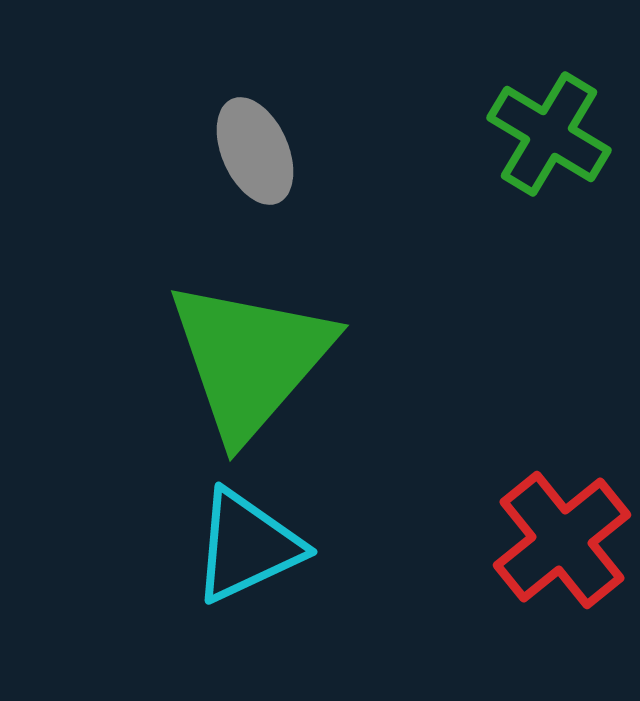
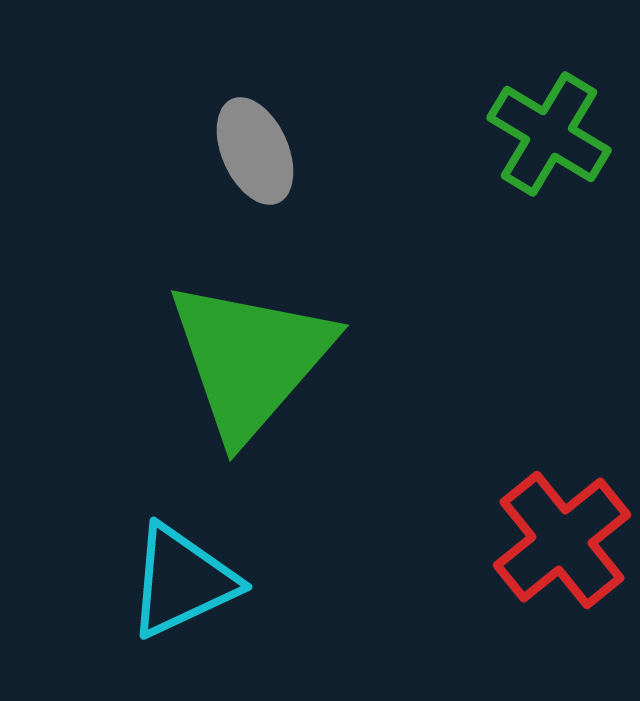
cyan triangle: moved 65 px left, 35 px down
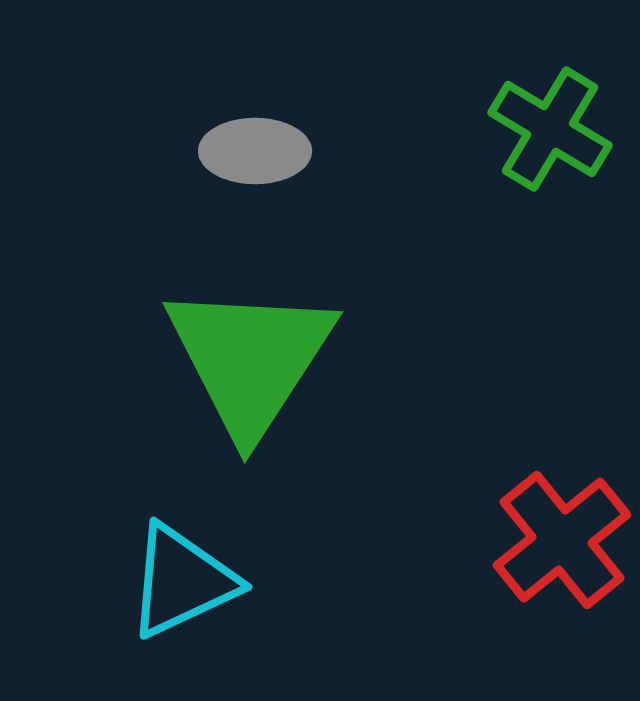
green cross: moved 1 px right, 5 px up
gray ellipse: rotated 66 degrees counterclockwise
green triangle: rotated 8 degrees counterclockwise
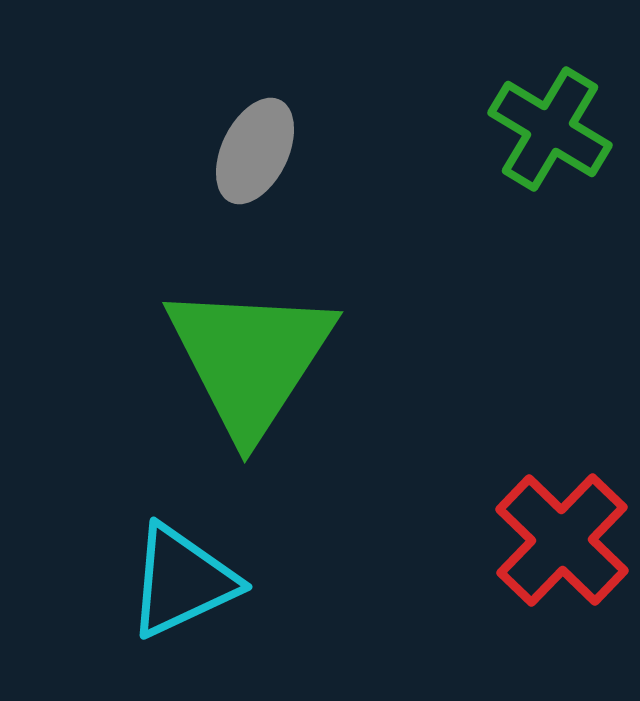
gray ellipse: rotated 64 degrees counterclockwise
red cross: rotated 7 degrees counterclockwise
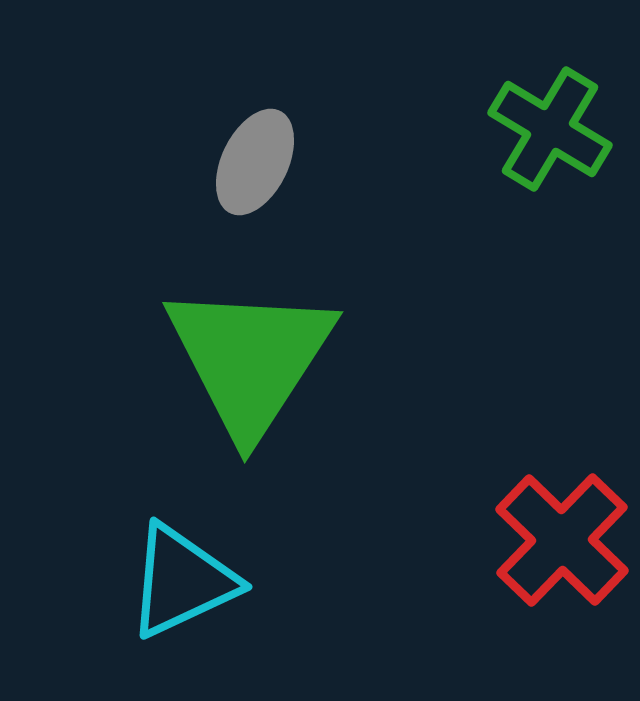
gray ellipse: moved 11 px down
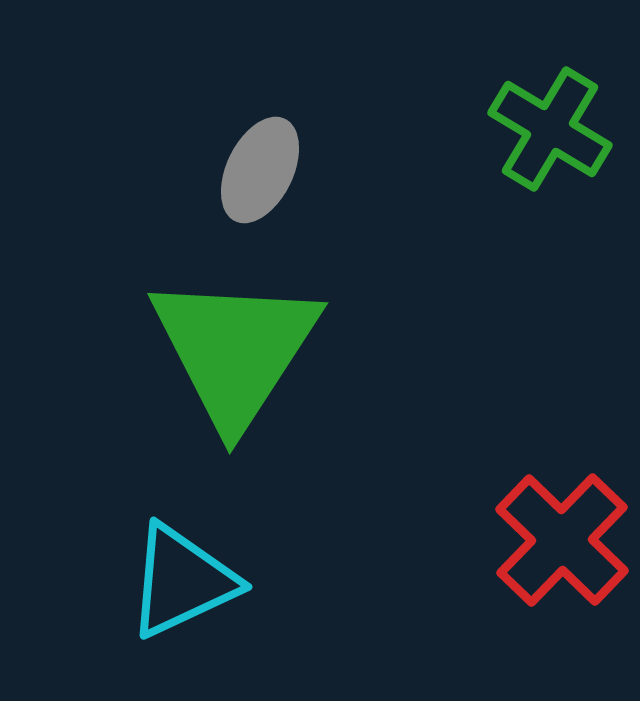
gray ellipse: moved 5 px right, 8 px down
green triangle: moved 15 px left, 9 px up
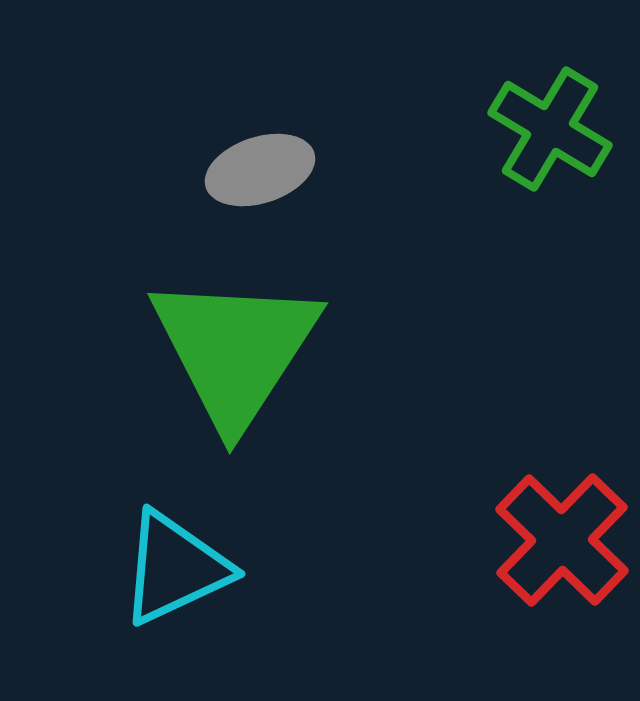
gray ellipse: rotated 46 degrees clockwise
cyan triangle: moved 7 px left, 13 px up
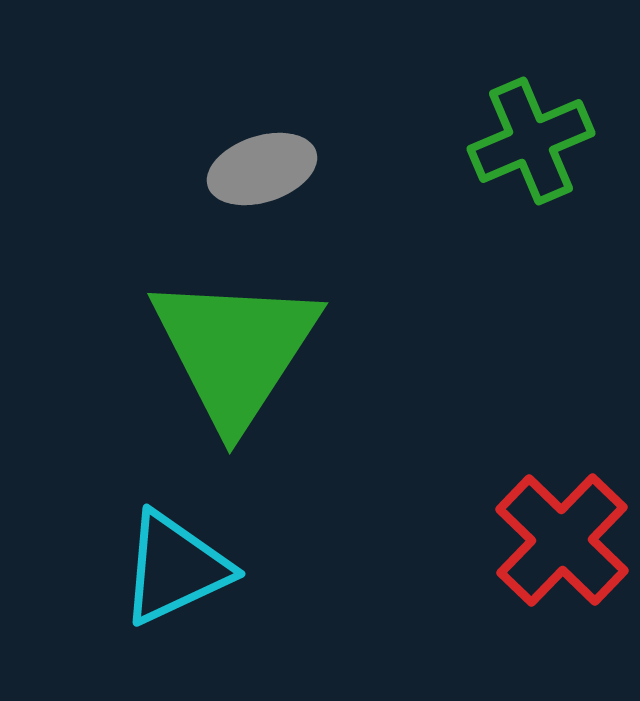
green cross: moved 19 px left, 12 px down; rotated 36 degrees clockwise
gray ellipse: moved 2 px right, 1 px up
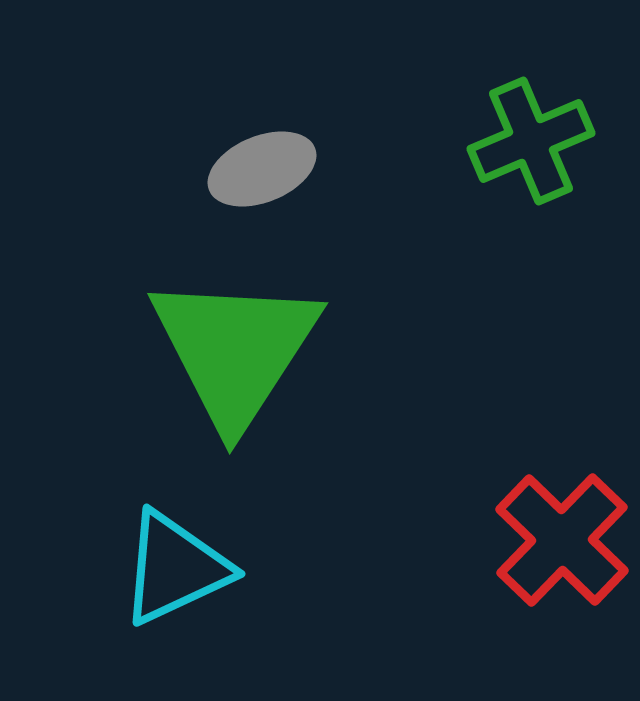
gray ellipse: rotated 4 degrees counterclockwise
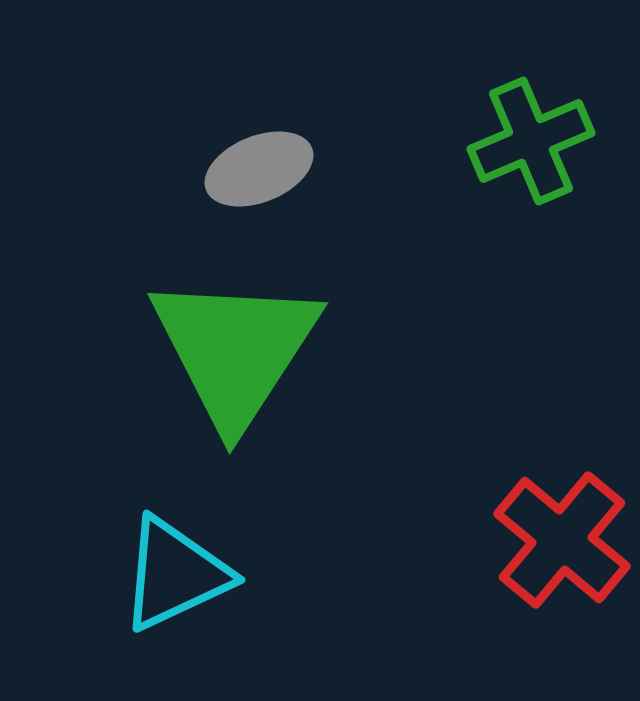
gray ellipse: moved 3 px left
red cross: rotated 4 degrees counterclockwise
cyan triangle: moved 6 px down
